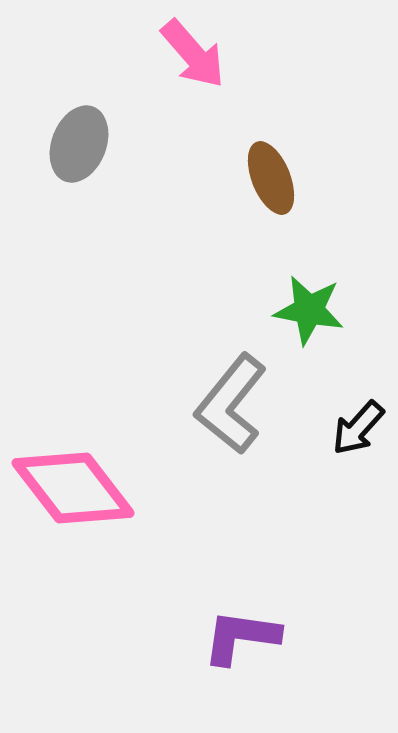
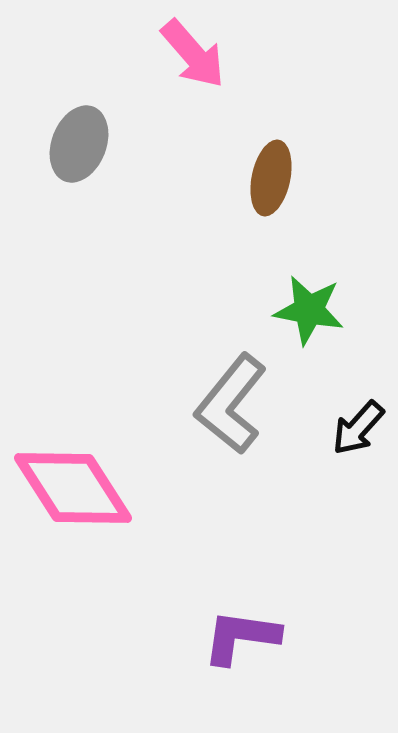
brown ellipse: rotated 34 degrees clockwise
pink diamond: rotated 5 degrees clockwise
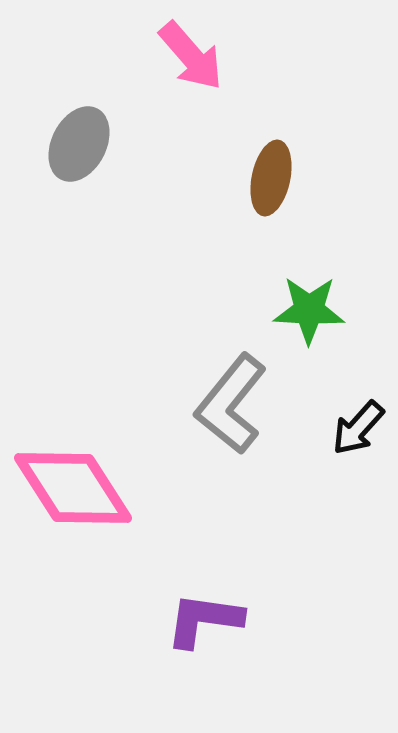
pink arrow: moved 2 px left, 2 px down
gray ellipse: rotated 6 degrees clockwise
green star: rotated 8 degrees counterclockwise
purple L-shape: moved 37 px left, 17 px up
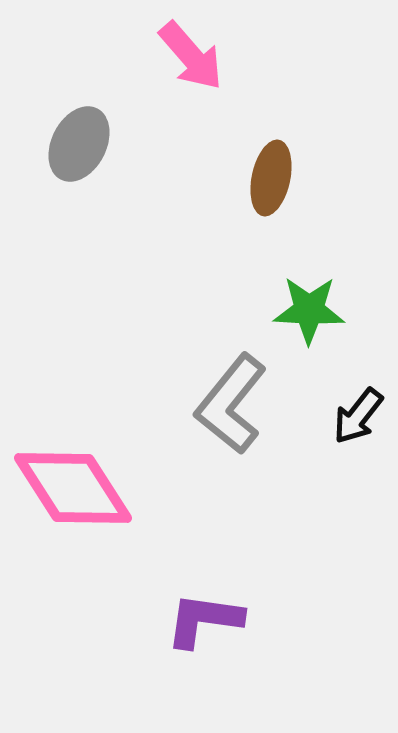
black arrow: moved 12 px up; rotated 4 degrees counterclockwise
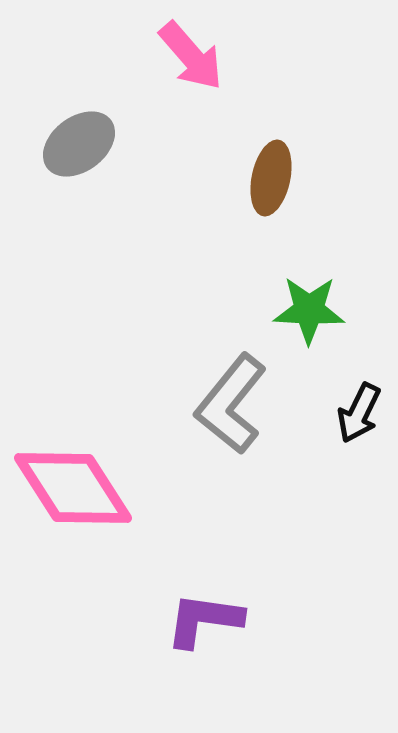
gray ellipse: rotated 26 degrees clockwise
black arrow: moved 1 px right, 3 px up; rotated 12 degrees counterclockwise
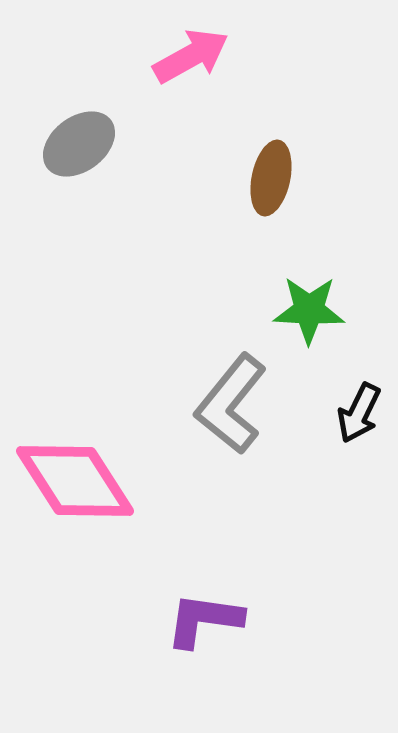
pink arrow: rotated 78 degrees counterclockwise
pink diamond: moved 2 px right, 7 px up
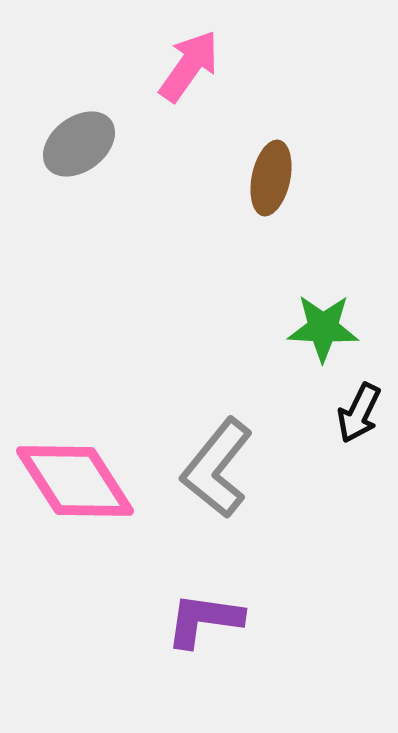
pink arrow: moved 2 px left, 10 px down; rotated 26 degrees counterclockwise
green star: moved 14 px right, 18 px down
gray L-shape: moved 14 px left, 64 px down
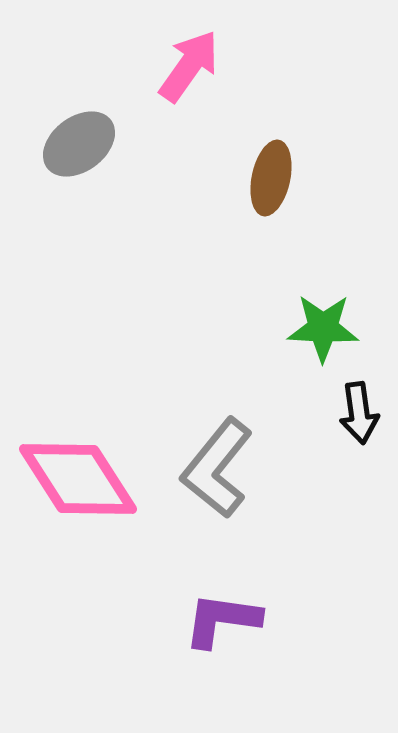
black arrow: rotated 34 degrees counterclockwise
pink diamond: moved 3 px right, 2 px up
purple L-shape: moved 18 px right
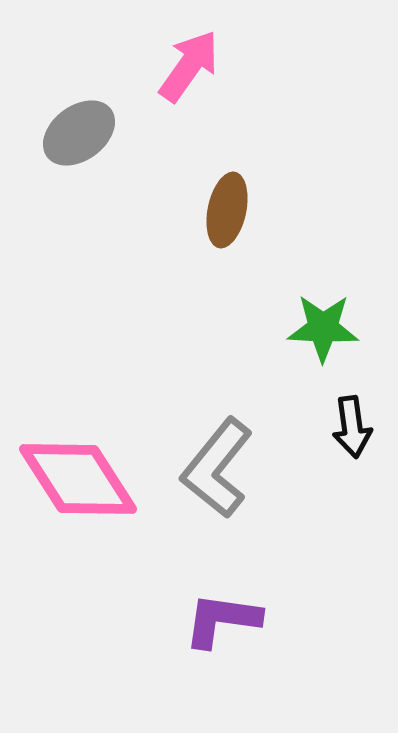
gray ellipse: moved 11 px up
brown ellipse: moved 44 px left, 32 px down
black arrow: moved 7 px left, 14 px down
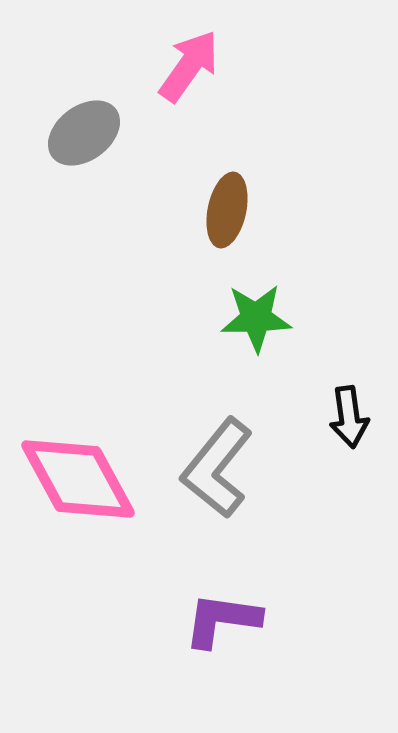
gray ellipse: moved 5 px right
green star: moved 67 px left, 10 px up; rotated 4 degrees counterclockwise
black arrow: moved 3 px left, 10 px up
pink diamond: rotated 4 degrees clockwise
